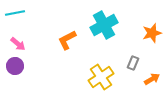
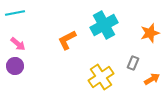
orange star: moved 2 px left
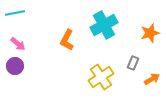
orange L-shape: rotated 35 degrees counterclockwise
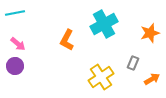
cyan cross: moved 1 px up
